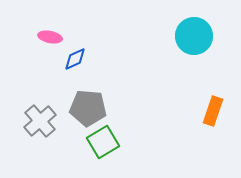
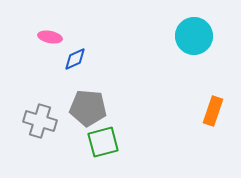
gray cross: rotated 32 degrees counterclockwise
green square: rotated 16 degrees clockwise
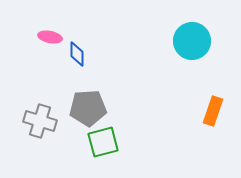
cyan circle: moved 2 px left, 5 px down
blue diamond: moved 2 px right, 5 px up; rotated 65 degrees counterclockwise
gray pentagon: rotated 9 degrees counterclockwise
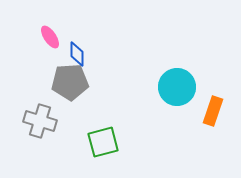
pink ellipse: rotated 45 degrees clockwise
cyan circle: moved 15 px left, 46 px down
gray pentagon: moved 18 px left, 26 px up
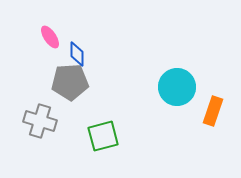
green square: moved 6 px up
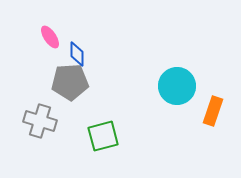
cyan circle: moved 1 px up
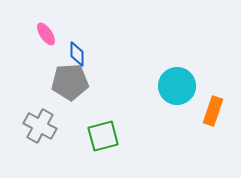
pink ellipse: moved 4 px left, 3 px up
gray cross: moved 5 px down; rotated 12 degrees clockwise
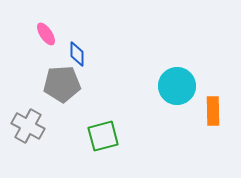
gray pentagon: moved 8 px left, 2 px down
orange rectangle: rotated 20 degrees counterclockwise
gray cross: moved 12 px left
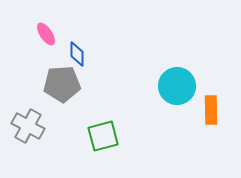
orange rectangle: moved 2 px left, 1 px up
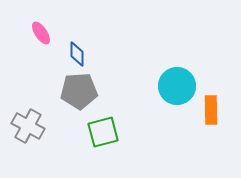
pink ellipse: moved 5 px left, 1 px up
gray pentagon: moved 17 px right, 7 px down
green square: moved 4 px up
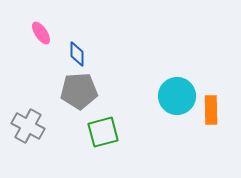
cyan circle: moved 10 px down
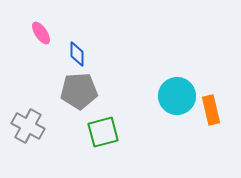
orange rectangle: rotated 12 degrees counterclockwise
